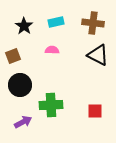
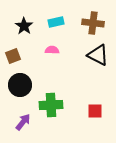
purple arrow: rotated 24 degrees counterclockwise
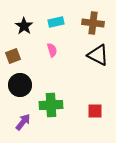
pink semicircle: rotated 72 degrees clockwise
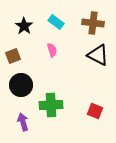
cyan rectangle: rotated 49 degrees clockwise
black circle: moved 1 px right
red square: rotated 21 degrees clockwise
purple arrow: rotated 54 degrees counterclockwise
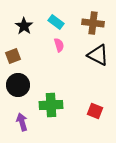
pink semicircle: moved 7 px right, 5 px up
black circle: moved 3 px left
purple arrow: moved 1 px left
